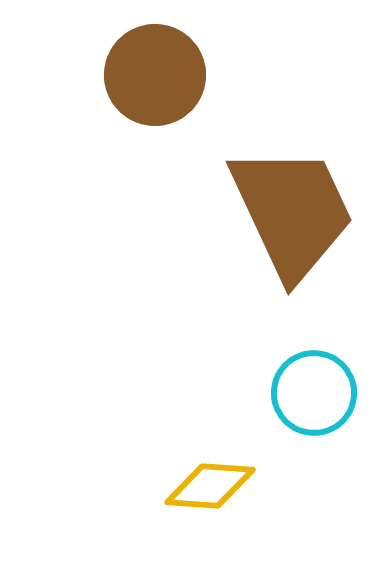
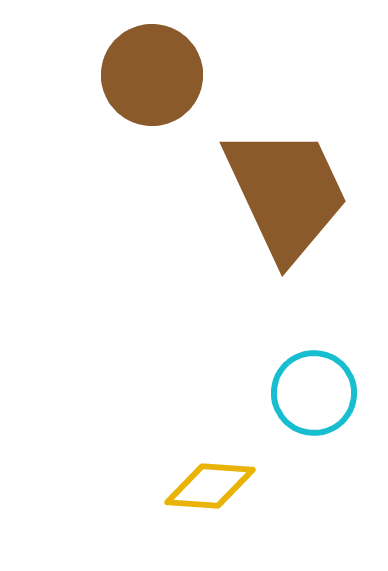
brown circle: moved 3 px left
brown trapezoid: moved 6 px left, 19 px up
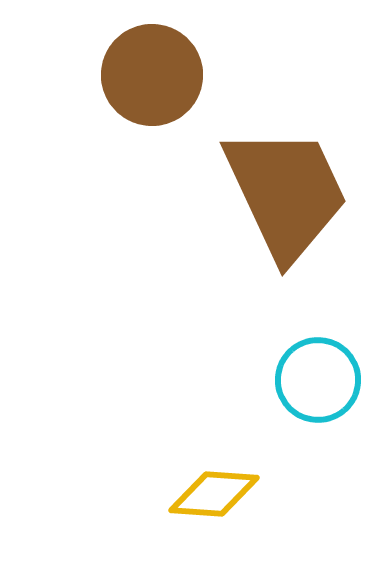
cyan circle: moved 4 px right, 13 px up
yellow diamond: moved 4 px right, 8 px down
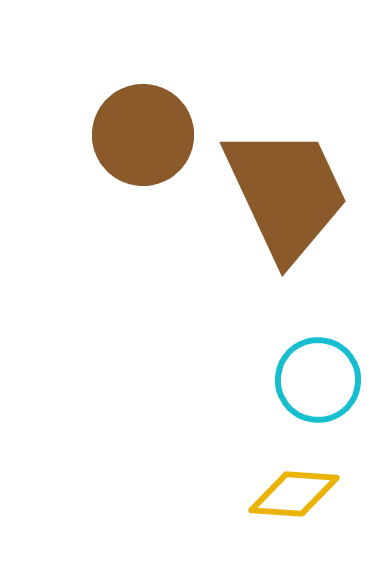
brown circle: moved 9 px left, 60 px down
yellow diamond: moved 80 px right
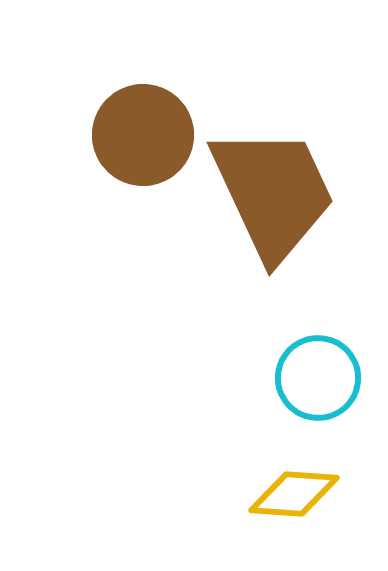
brown trapezoid: moved 13 px left
cyan circle: moved 2 px up
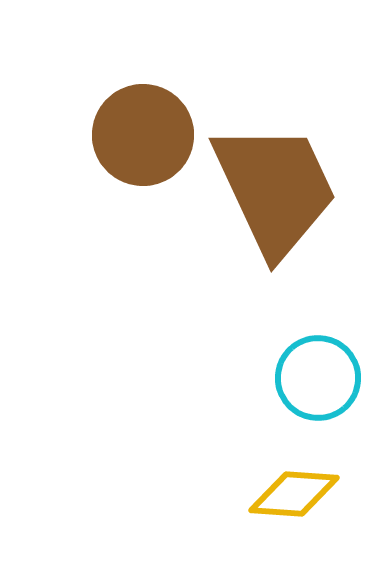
brown trapezoid: moved 2 px right, 4 px up
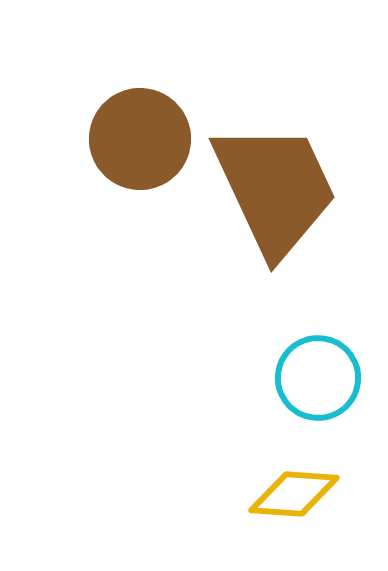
brown circle: moved 3 px left, 4 px down
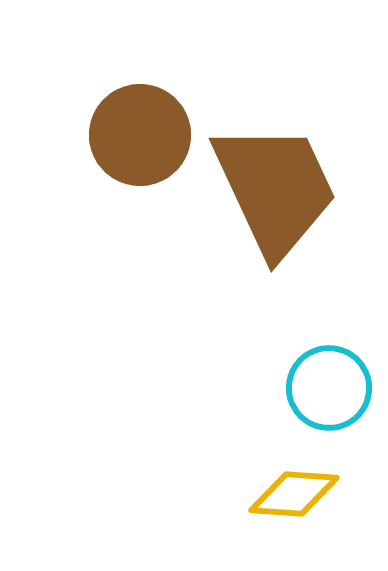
brown circle: moved 4 px up
cyan circle: moved 11 px right, 10 px down
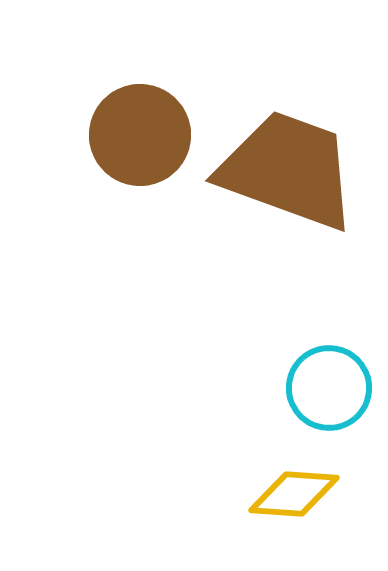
brown trapezoid: moved 13 px right, 19 px up; rotated 45 degrees counterclockwise
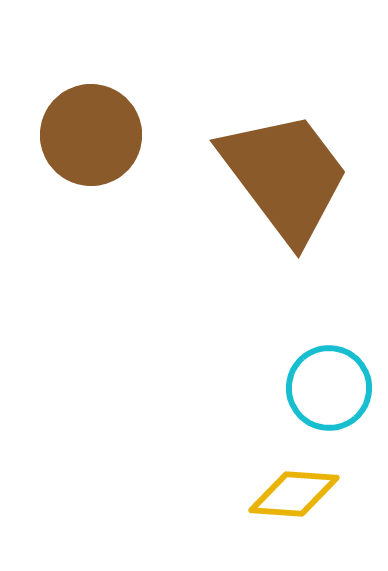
brown circle: moved 49 px left
brown trapezoid: moved 3 px left, 6 px down; rotated 33 degrees clockwise
